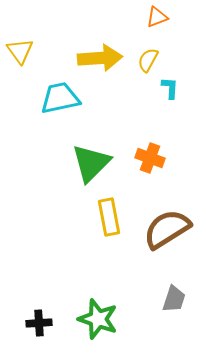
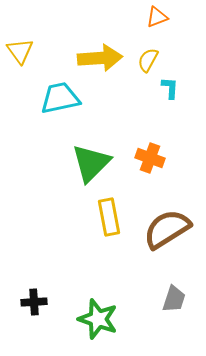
black cross: moved 5 px left, 21 px up
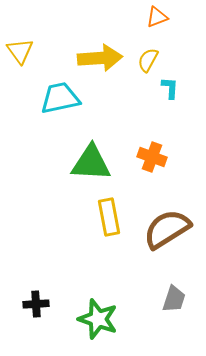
orange cross: moved 2 px right, 1 px up
green triangle: rotated 48 degrees clockwise
black cross: moved 2 px right, 2 px down
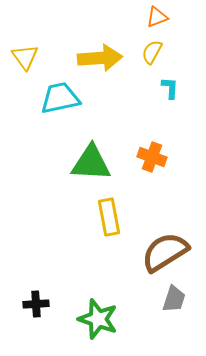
yellow triangle: moved 5 px right, 6 px down
yellow semicircle: moved 4 px right, 8 px up
brown semicircle: moved 2 px left, 23 px down
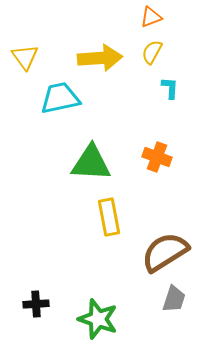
orange triangle: moved 6 px left
orange cross: moved 5 px right
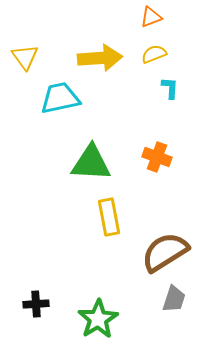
yellow semicircle: moved 2 px right, 2 px down; rotated 40 degrees clockwise
green star: rotated 21 degrees clockwise
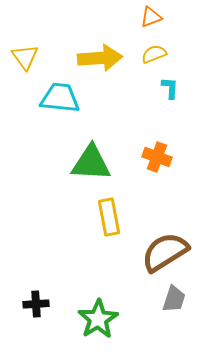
cyan trapezoid: rotated 18 degrees clockwise
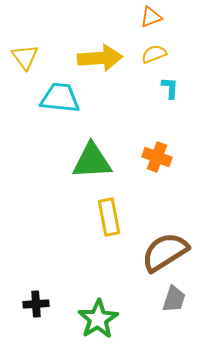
green triangle: moved 1 px right, 2 px up; rotated 6 degrees counterclockwise
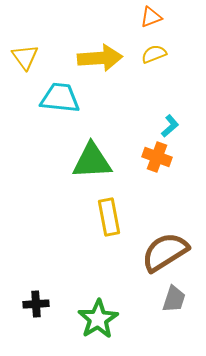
cyan L-shape: moved 38 px down; rotated 45 degrees clockwise
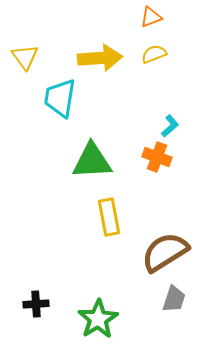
cyan trapezoid: rotated 87 degrees counterclockwise
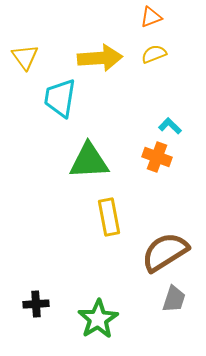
cyan L-shape: rotated 95 degrees counterclockwise
green triangle: moved 3 px left
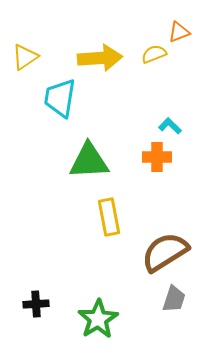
orange triangle: moved 28 px right, 15 px down
yellow triangle: rotated 32 degrees clockwise
orange cross: rotated 20 degrees counterclockwise
